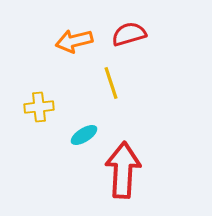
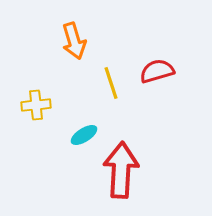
red semicircle: moved 28 px right, 37 px down
orange arrow: rotated 93 degrees counterclockwise
yellow cross: moved 3 px left, 2 px up
red arrow: moved 2 px left
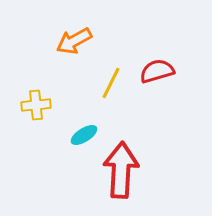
orange arrow: rotated 78 degrees clockwise
yellow line: rotated 44 degrees clockwise
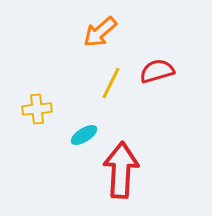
orange arrow: moved 26 px right, 9 px up; rotated 12 degrees counterclockwise
yellow cross: moved 1 px right, 4 px down
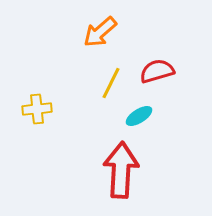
cyan ellipse: moved 55 px right, 19 px up
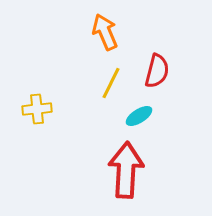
orange arrow: moved 5 px right; rotated 108 degrees clockwise
red semicircle: rotated 120 degrees clockwise
red arrow: moved 5 px right
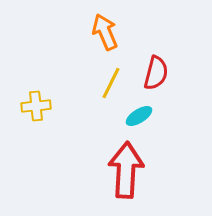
red semicircle: moved 1 px left, 2 px down
yellow cross: moved 1 px left, 3 px up
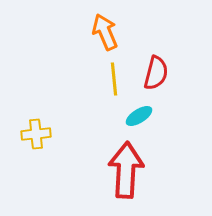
yellow line: moved 3 px right, 4 px up; rotated 32 degrees counterclockwise
yellow cross: moved 28 px down
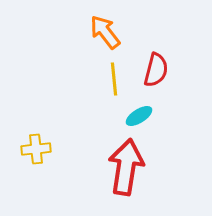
orange arrow: rotated 15 degrees counterclockwise
red semicircle: moved 3 px up
yellow cross: moved 15 px down
red arrow: moved 3 px up; rotated 6 degrees clockwise
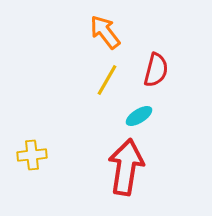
yellow line: moved 7 px left, 1 px down; rotated 36 degrees clockwise
yellow cross: moved 4 px left, 6 px down
